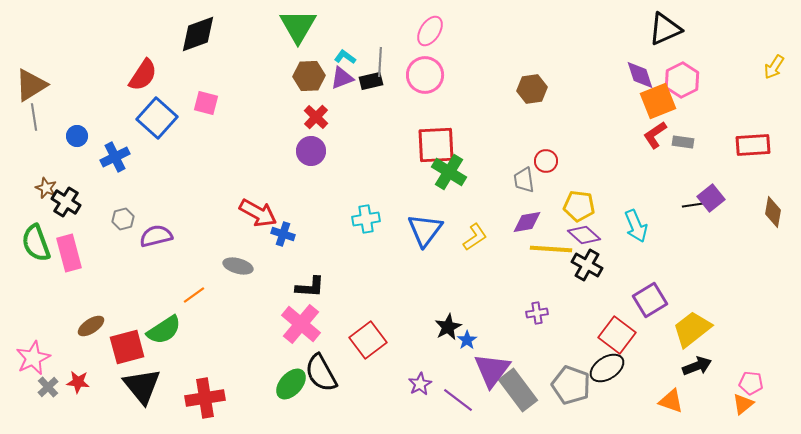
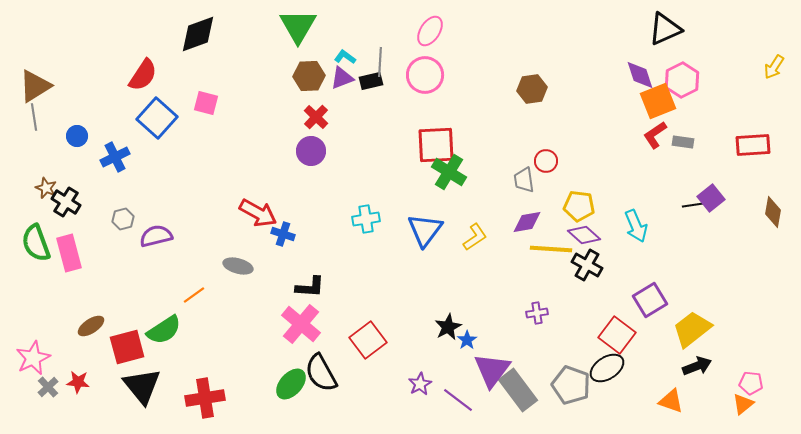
brown triangle at (31, 85): moved 4 px right, 1 px down
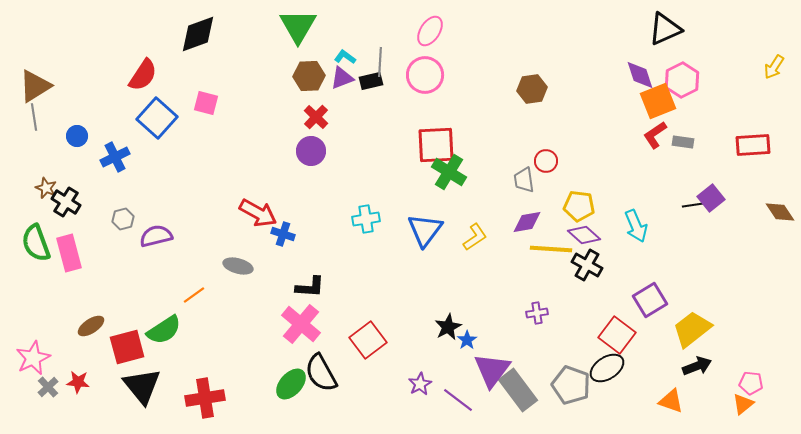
brown diamond at (773, 212): moved 7 px right; rotated 44 degrees counterclockwise
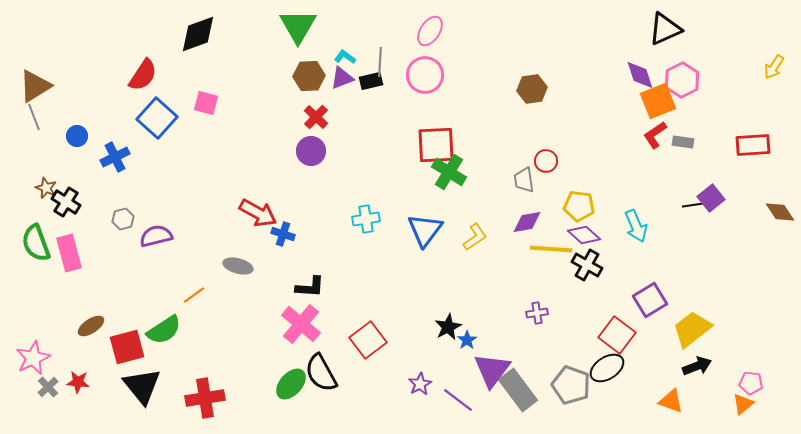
gray line at (34, 117): rotated 12 degrees counterclockwise
